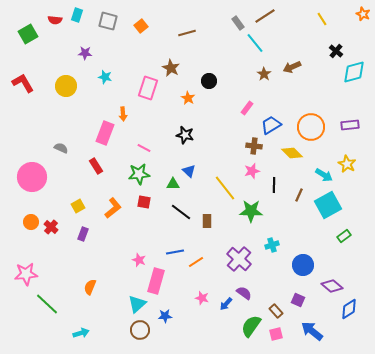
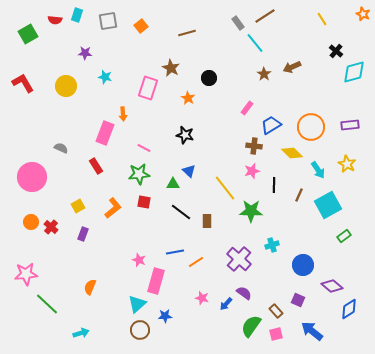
gray square at (108, 21): rotated 24 degrees counterclockwise
black circle at (209, 81): moved 3 px up
cyan arrow at (324, 175): moved 6 px left, 5 px up; rotated 24 degrees clockwise
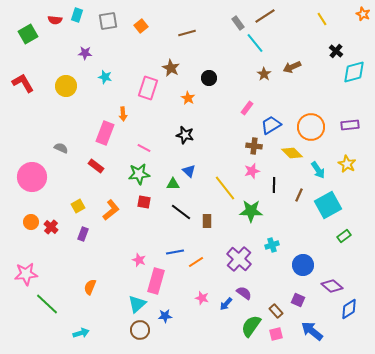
red rectangle at (96, 166): rotated 21 degrees counterclockwise
orange L-shape at (113, 208): moved 2 px left, 2 px down
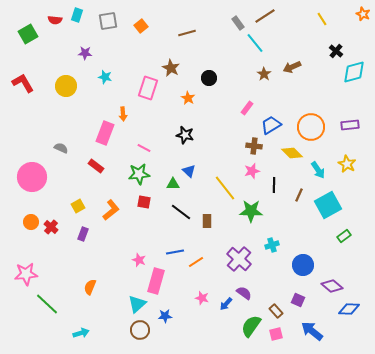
blue diamond at (349, 309): rotated 35 degrees clockwise
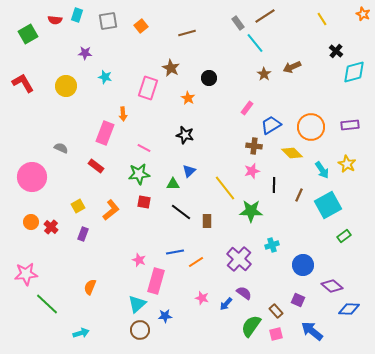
cyan arrow at (318, 170): moved 4 px right
blue triangle at (189, 171): rotated 32 degrees clockwise
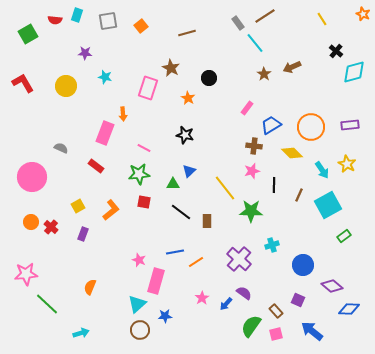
pink star at (202, 298): rotated 24 degrees clockwise
